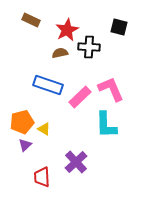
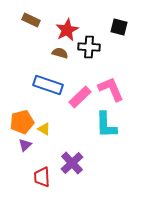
brown semicircle: rotated 28 degrees clockwise
purple cross: moved 4 px left, 1 px down
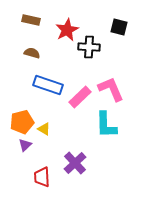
brown rectangle: rotated 12 degrees counterclockwise
brown semicircle: moved 28 px left
purple cross: moved 3 px right
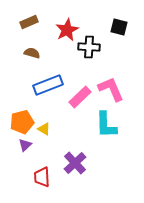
brown rectangle: moved 2 px left, 2 px down; rotated 36 degrees counterclockwise
blue rectangle: rotated 40 degrees counterclockwise
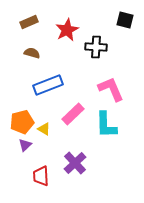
black square: moved 6 px right, 7 px up
black cross: moved 7 px right
pink rectangle: moved 7 px left, 17 px down
red trapezoid: moved 1 px left, 1 px up
